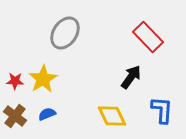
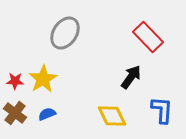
brown cross: moved 3 px up
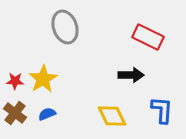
gray ellipse: moved 6 px up; rotated 52 degrees counterclockwise
red rectangle: rotated 20 degrees counterclockwise
black arrow: moved 2 px up; rotated 55 degrees clockwise
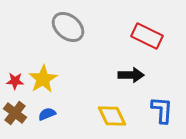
gray ellipse: moved 3 px right; rotated 32 degrees counterclockwise
red rectangle: moved 1 px left, 1 px up
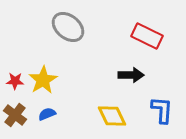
yellow star: moved 1 px down
brown cross: moved 2 px down
